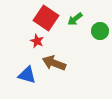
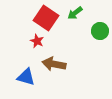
green arrow: moved 6 px up
brown arrow: moved 1 px down; rotated 10 degrees counterclockwise
blue triangle: moved 1 px left, 2 px down
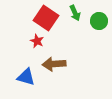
green arrow: rotated 77 degrees counterclockwise
green circle: moved 1 px left, 10 px up
brown arrow: rotated 15 degrees counterclockwise
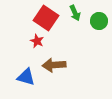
brown arrow: moved 1 px down
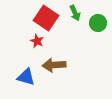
green circle: moved 1 px left, 2 px down
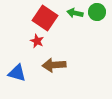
green arrow: rotated 126 degrees clockwise
red square: moved 1 px left
green circle: moved 1 px left, 11 px up
blue triangle: moved 9 px left, 4 px up
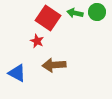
red square: moved 3 px right
blue triangle: rotated 12 degrees clockwise
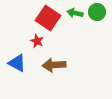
blue triangle: moved 10 px up
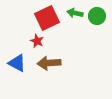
green circle: moved 4 px down
red square: moved 1 px left; rotated 30 degrees clockwise
brown arrow: moved 5 px left, 2 px up
